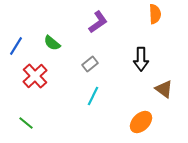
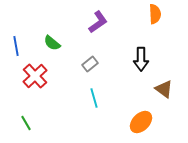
blue line: rotated 42 degrees counterclockwise
cyan line: moved 1 px right, 2 px down; rotated 42 degrees counterclockwise
green line: rotated 21 degrees clockwise
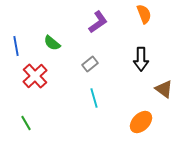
orange semicircle: moved 11 px left; rotated 18 degrees counterclockwise
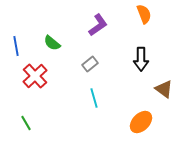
purple L-shape: moved 3 px down
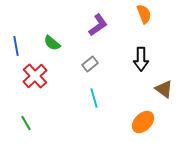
orange ellipse: moved 2 px right
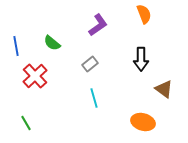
orange ellipse: rotated 60 degrees clockwise
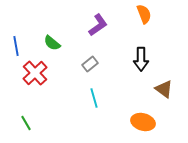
red cross: moved 3 px up
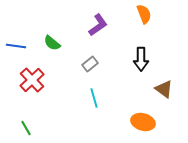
blue line: rotated 72 degrees counterclockwise
red cross: moved 3 px left, 7 px down
green line: moved 5 px down
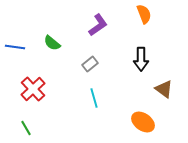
blue line: moved 1 px left, 1 px down
red cross: moved 1 px right, 9 px down
orange ellipse: rotated 20 degrees clockwise
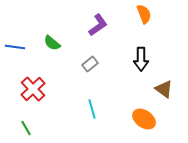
cyan line: moved 2 px left, 11 px down
orange ellipse: moved 1 px right, 3 px up
